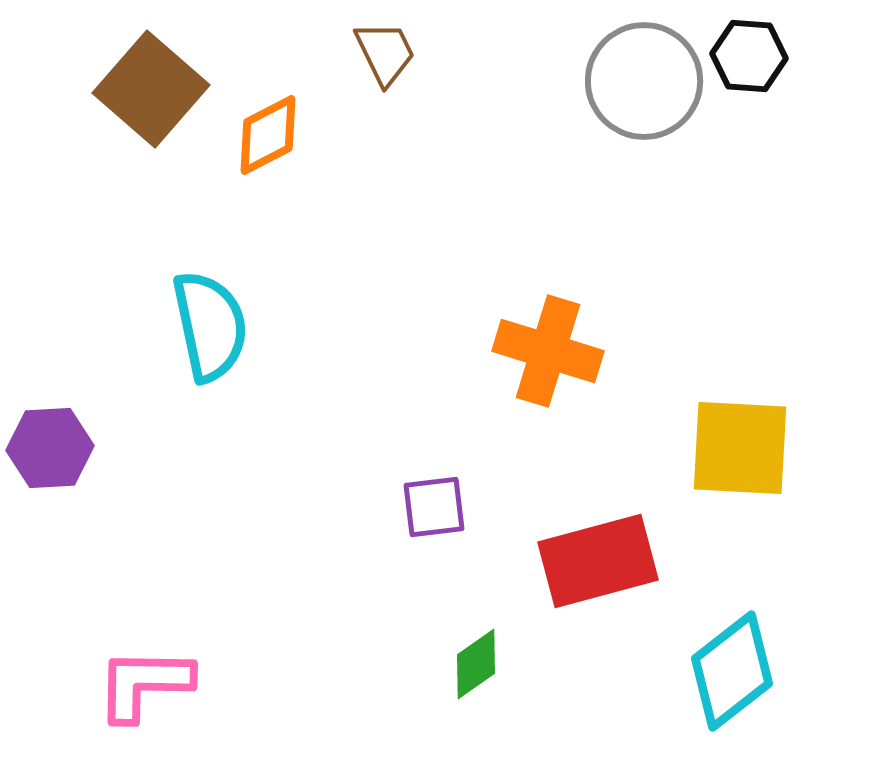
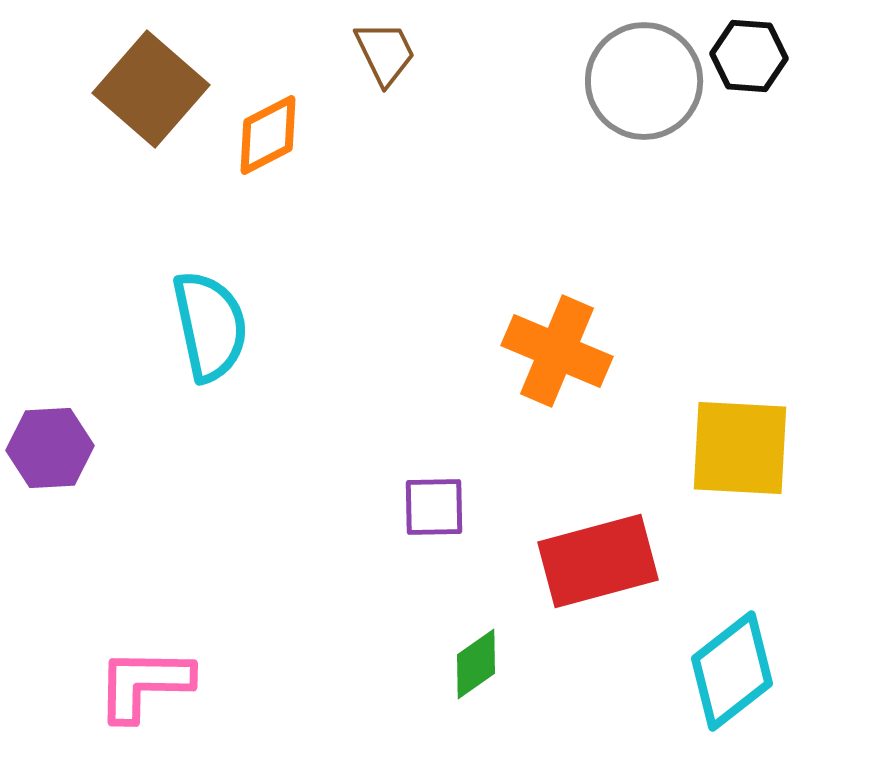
orange cross: moved 9 px right; rotated 6 degrees clockwise
purple square: rotated 6 degrees clockwise
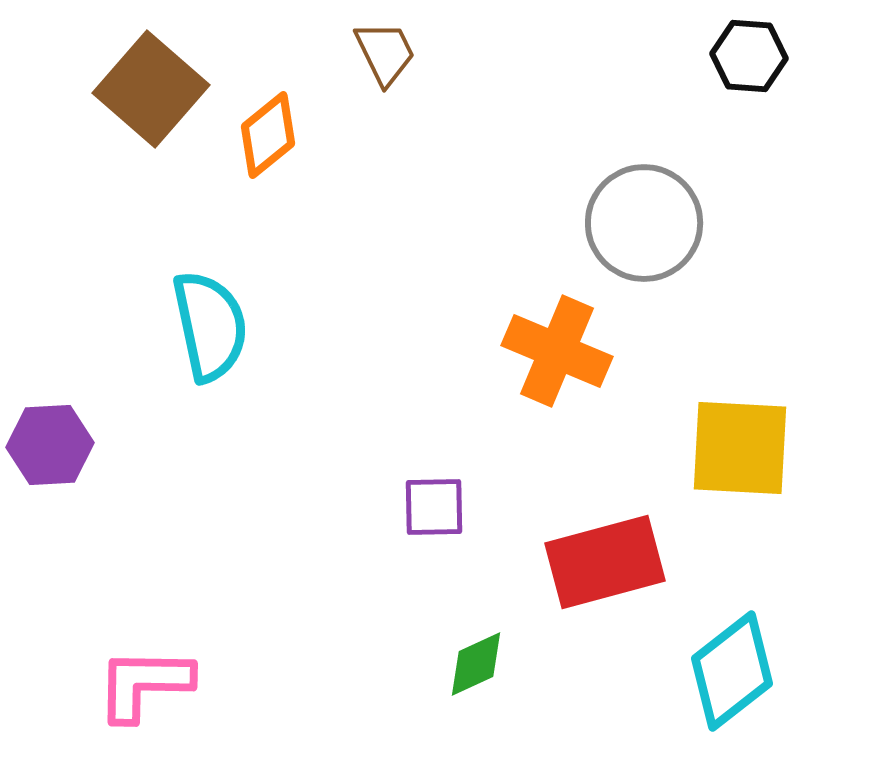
gray circle: moved 142 px down
orange diamond: rotated 12 degrees counterclockwise
purple hexagon: moved 3 px up
red rectangle: moved 7 px right, 1 px down
green diamond: rotated 10 degrees clockwise
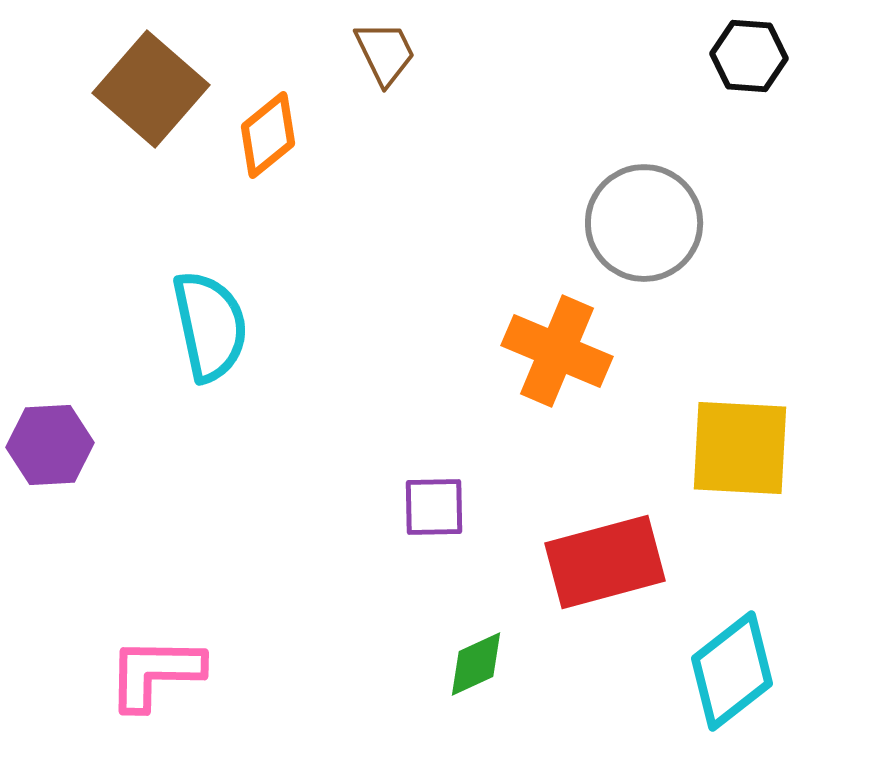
pink L-shape: moved 11 px right, 11 px up
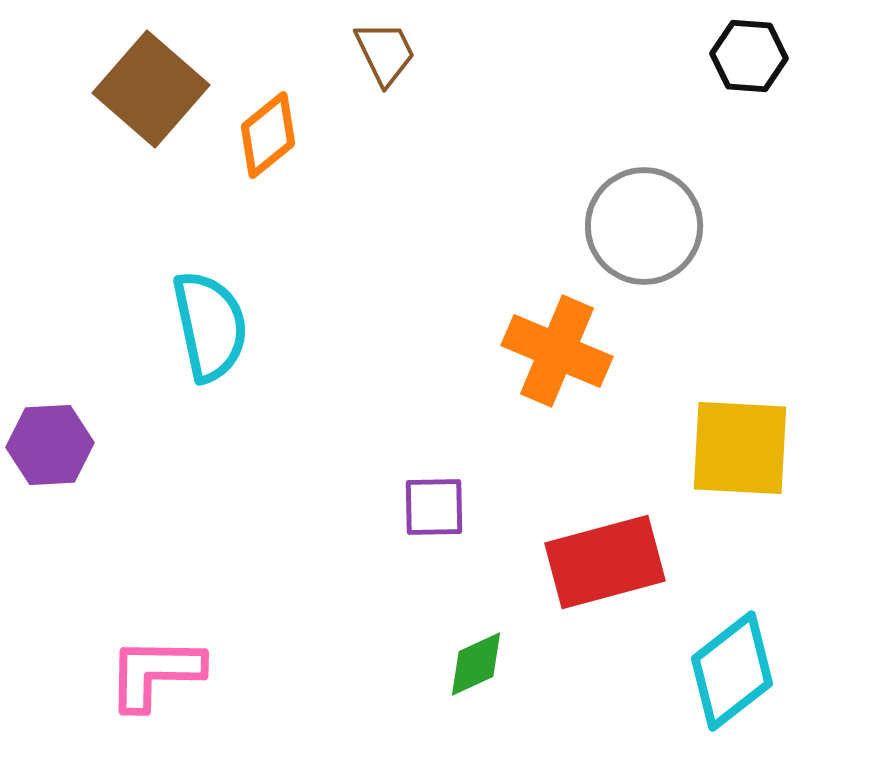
gray circle: moved 3 px down
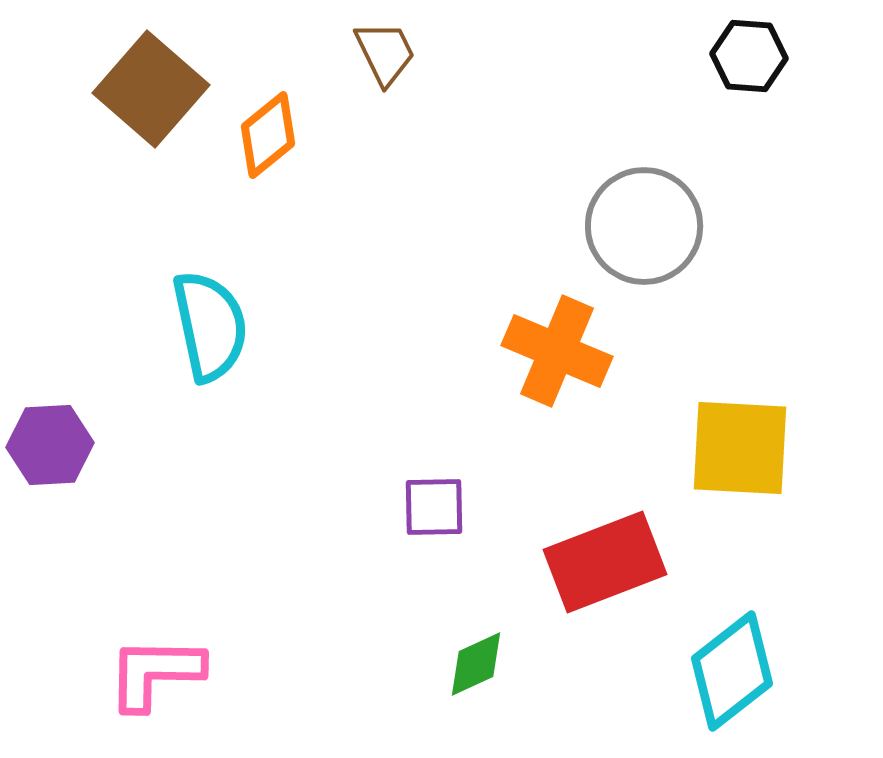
red rectangle: rotated 6 degrees counterclockwise
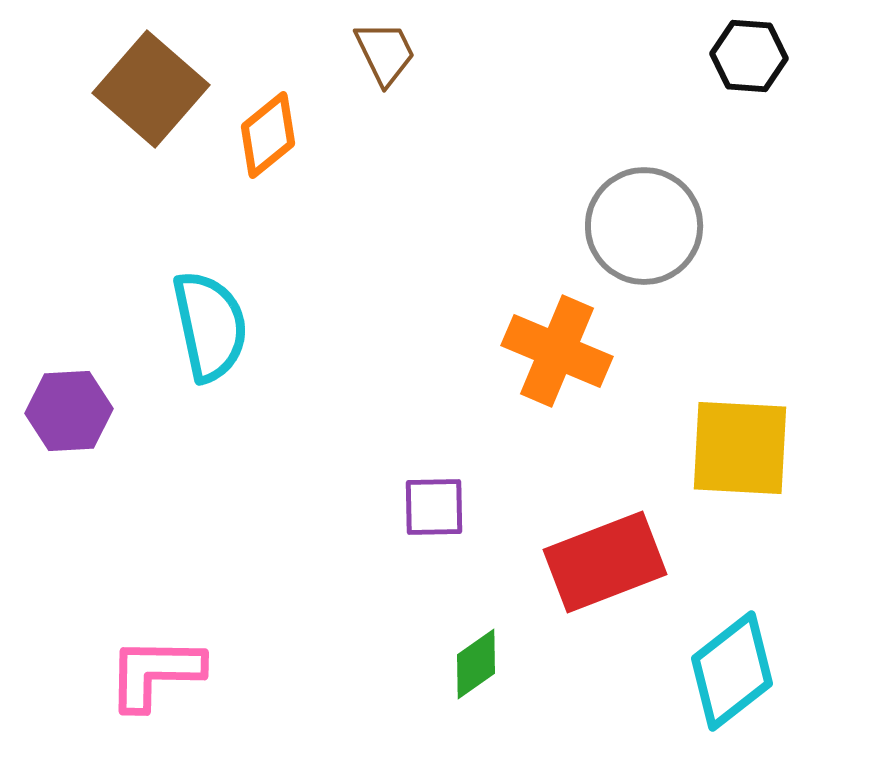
purple hexagon: moved 19 px right, 34 px up
green diamond: rotated 10 degrees counterclockwise
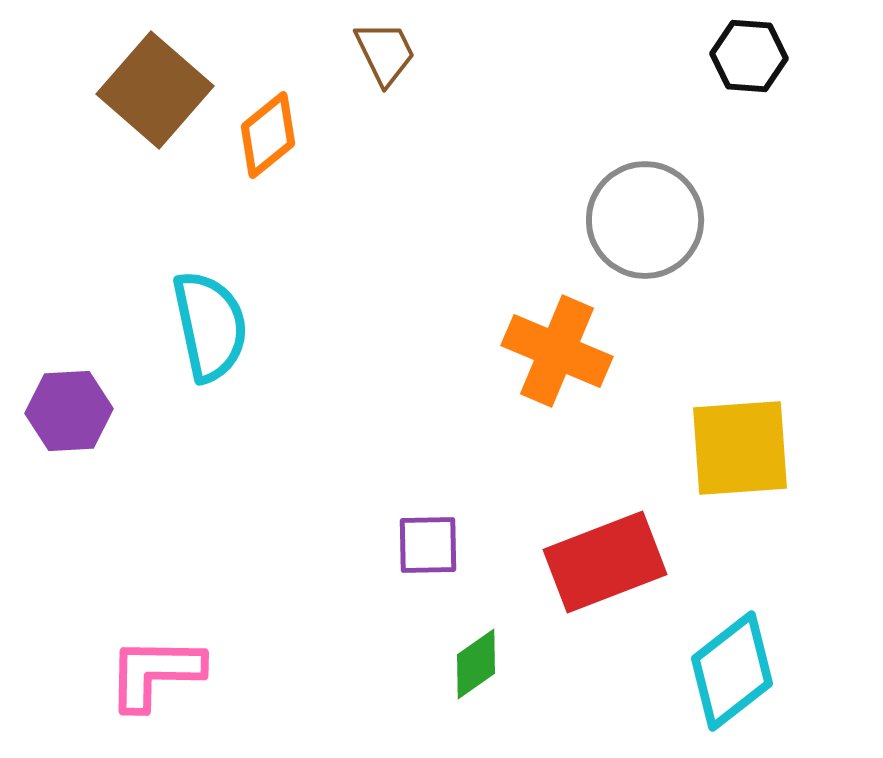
brown square: moved 4 px right, 1 px down
gray circle: moved 1 px right, 6 px up
yellow square: rotated 7 degrees counterclockwise
purple square: moved 6 px left, 38 px down
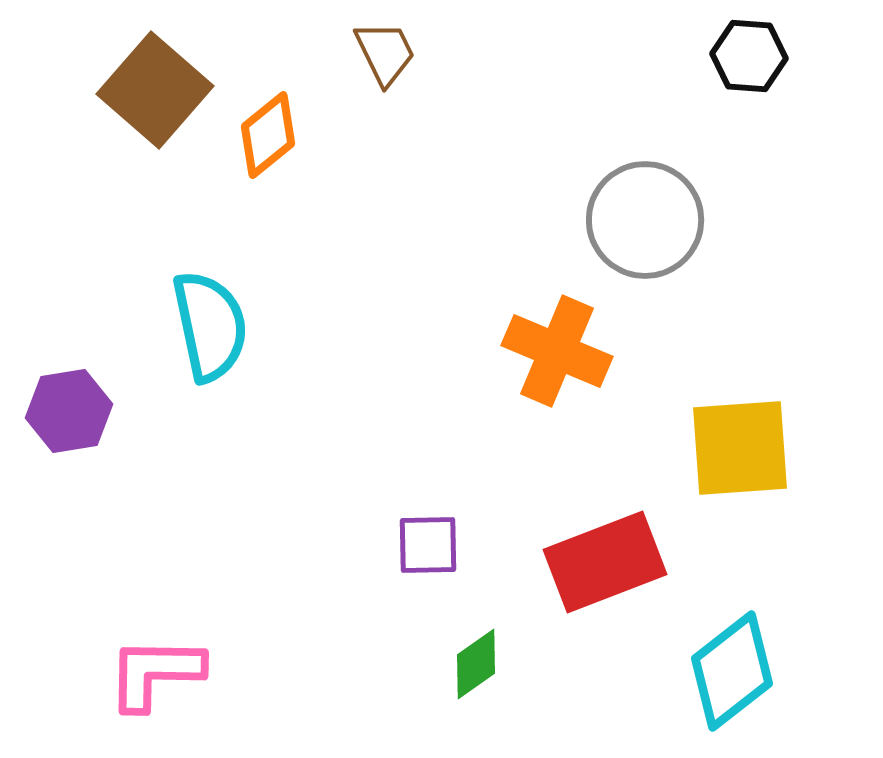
purple hexagon: rotated 6 degrees counterclockwise
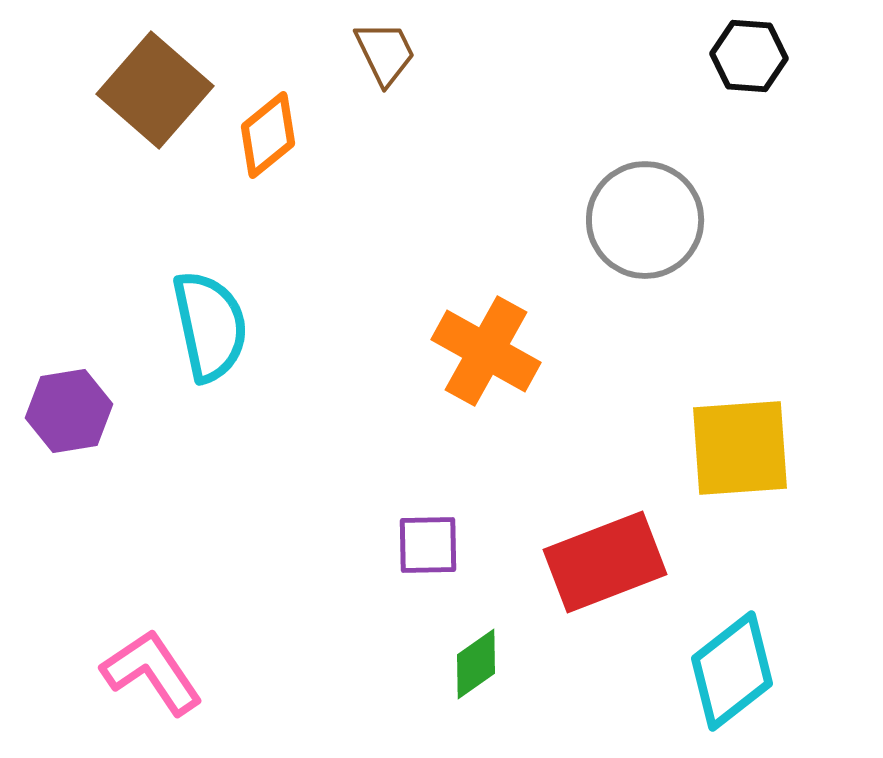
orange cross: moved 71 px left; rotated 6 degrees clockwise
pink L-shape: moved 3 px left, 1 px up; rotated 55 degrees clockwise
